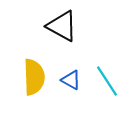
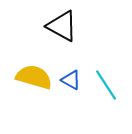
yellow semicircle: rotated 72 degrees counterclockwise
cyan line: moved 1 px left, 4 px down
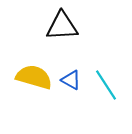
black triangle: rotated 32 degrees counterclockwise
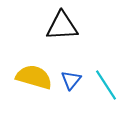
blue triangle: rotated 40 degrees clockwise
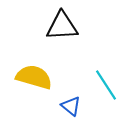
blue triangle: moved 26 px down; rotated 30 degrees counterclockwise
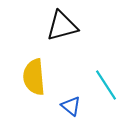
black triangle: rotated 12 degrees counterclockwise
yellow semicircle: rotated 111 degrees counterclockwise
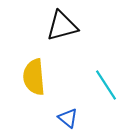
blue triangle: moved 3 px left, 12 px down
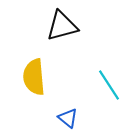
cyan line: moved 3 px right
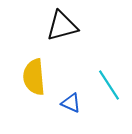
blue triangle: moved 3 px right, 15 px up; rotated 15 degrees counterclockwise
